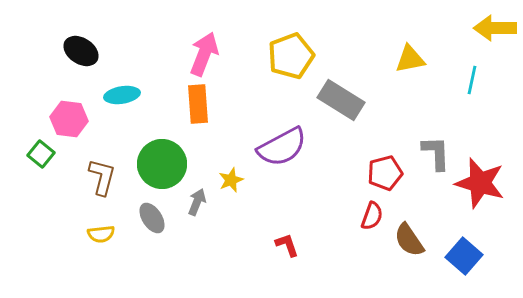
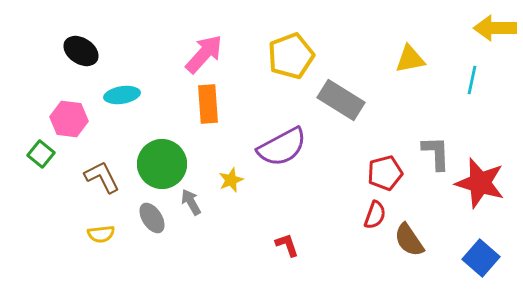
pink arrow: rotated 21 degrees clockwise
orange rectangle: moved 10 px right
brown L-shape: rotated 42 degrees counterclockwise
gray arrow: moved 6 px left; rotated 52 degrees counterclockwise
red semicircle: moved 3 px right, 1 px up
blue square: moved 17 px right, 2 px down
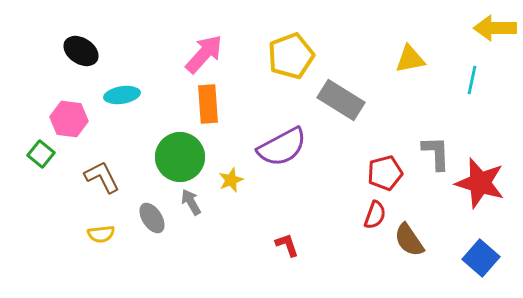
green circle: moved 18 px right, 7 px up
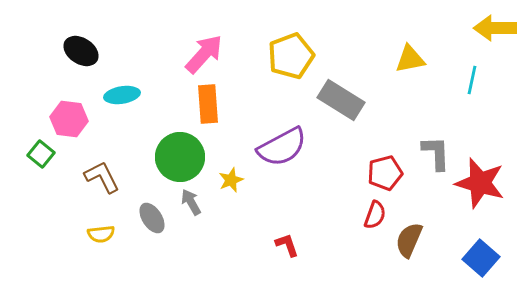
brown semicircle: rotated 57 degrees clockwise
